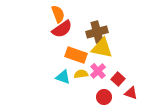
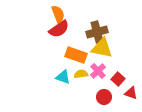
red semicircle: moved 3 px left
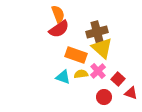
yellow triangle: rotated 30 degrees clockwise
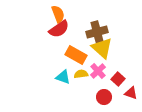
orange rectangle: rotated 10 degrees clockwise
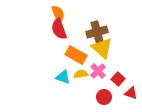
red semicircle: rotated 105 degrees clockwise
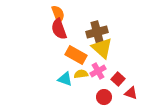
pink cross: rotated 14 degrees clockwise
cyan triangle: moved 2 px right, 2 px down
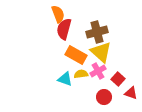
red semicircle: moved 5 px right; rotated 35 degrees clockwise
yellow triangle: moved 1 px left, 4 px down
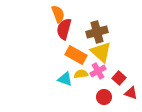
red square: moved 1 px right, 1 px up
